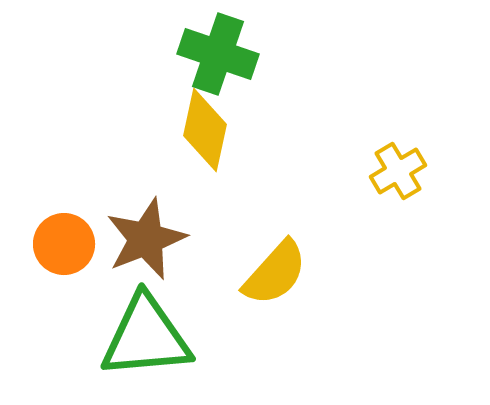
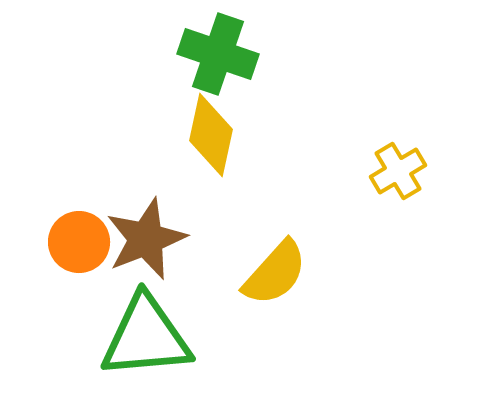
yellow diamond: moved 6 px right, 5 px down
orange circle: moved 15 px right, 2 px up
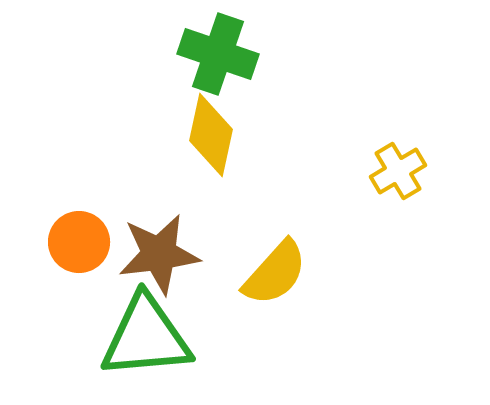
brown star: moved 13 px right, 15 px down; rotated 14 degrees clockwise
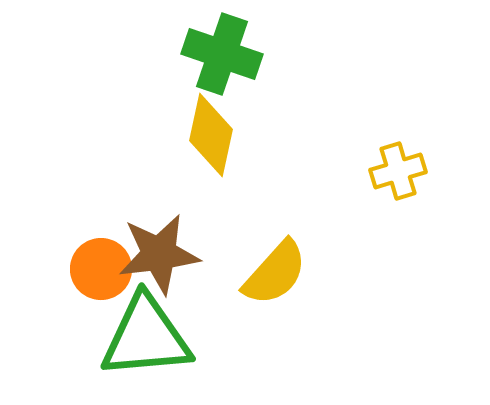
green cross: moved 4 px right
yellow cross: rotated 14 degrees clockwise
orange circle: moved 22 px right, 27 px down
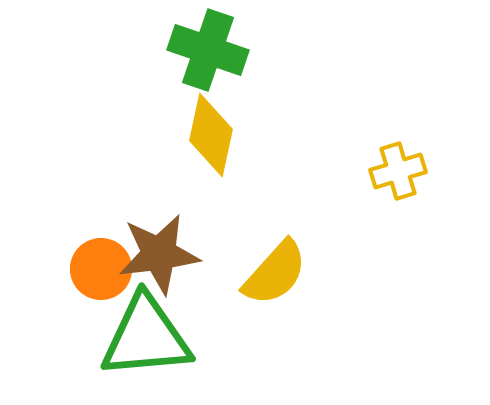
green cross: moved 14 px left, 4 px up
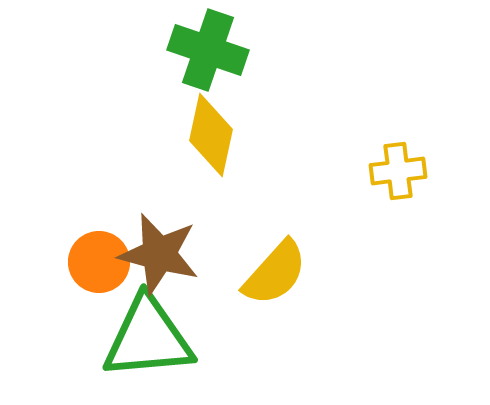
yellow cross: rotated 10 degrees clockwise
brown star: rotated 22 degrees clockwise
orange circle: moved 2 px left, 7 px up
green triangle: moved 2 px right, 1 px down
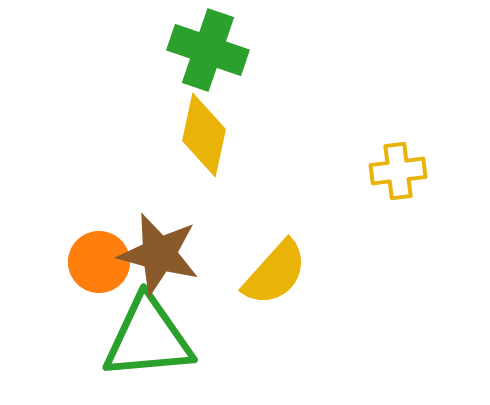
yellow diamond: moved 7 px left
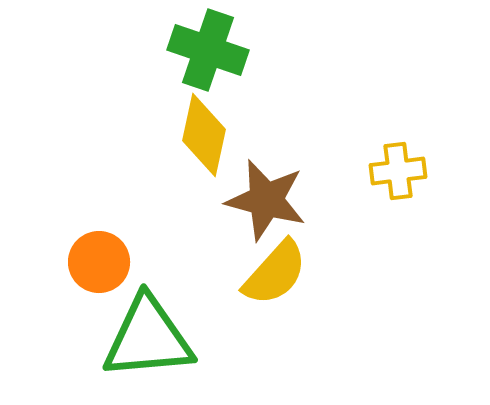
brown star: moved 107 px right, 54 px up
